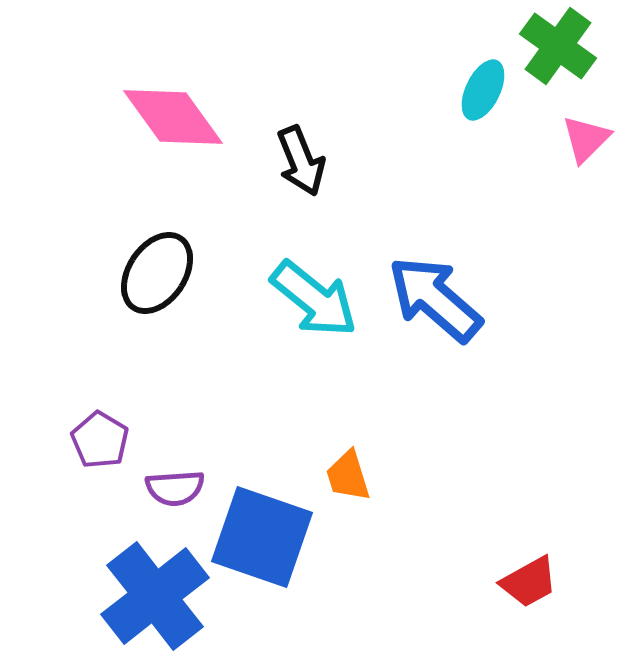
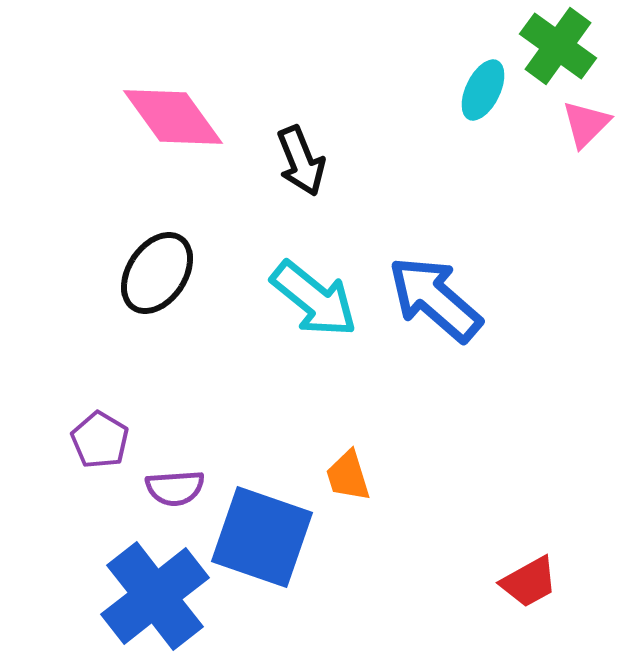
pink triangle: moved 15 px up
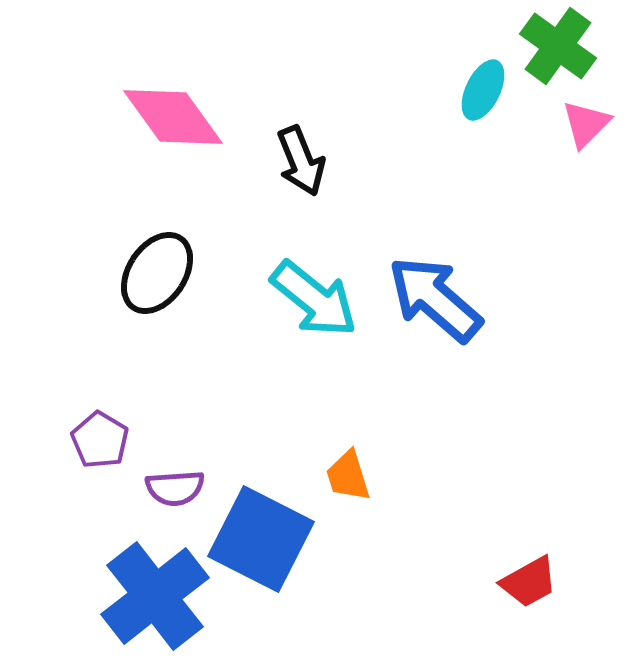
blue square: moved 1 px left, 2 px down; rotated 8 degrees clockwise
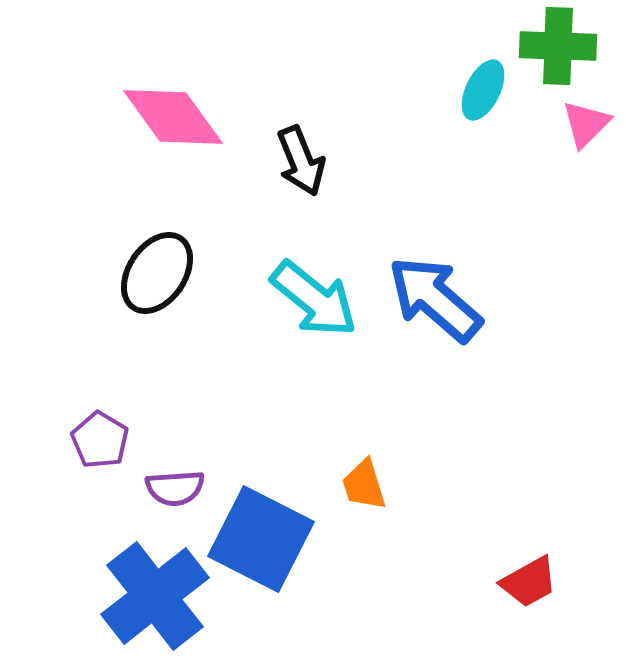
green cross: rotated 34 degrees counterclockwise
orange trapezoid: moved 16 px right, 9 px down
